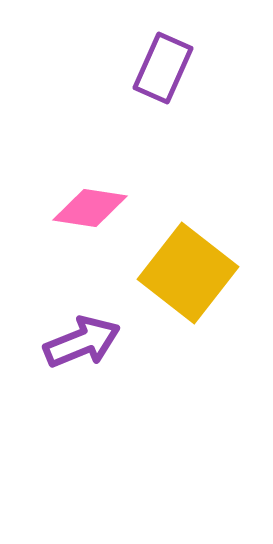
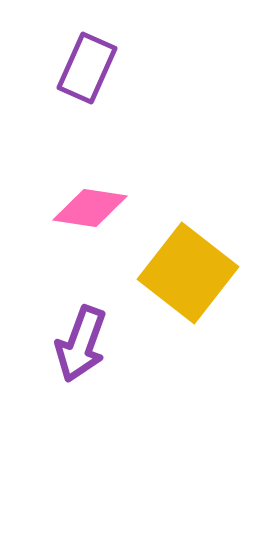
purple rectangle: moved 76 px left
purple arrow: moved 1 px left, 2 px down; rotated 132 degrees clockwise
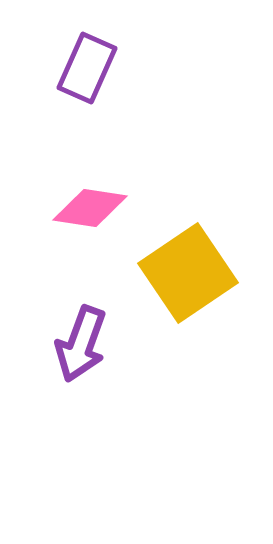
yellow square: rotated 18 degrees clockwise
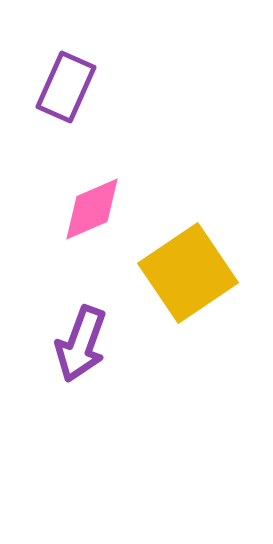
purple rectangle: moved 21 px left, 19 px down
pink diamond: moved 2 px right, 1 px down; rotated 32 degrees counterclockwise
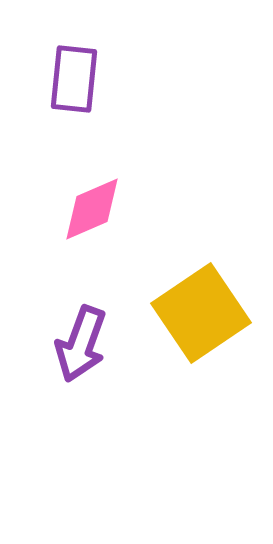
purple rectangle: moved 8 px right, 8 px up; rotated 18 degrees counterclockwise
yellow square: moved 13 px right, 40 px down
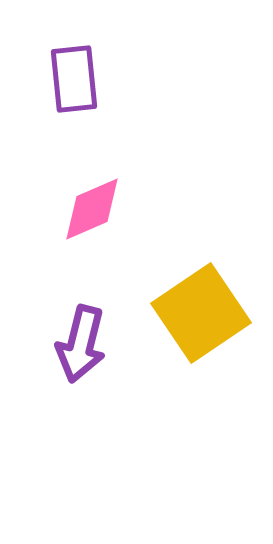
purple rectangle: rotated 12 degrees counterclockwise
purple arrow: rotated 6 degrees counterclockwise
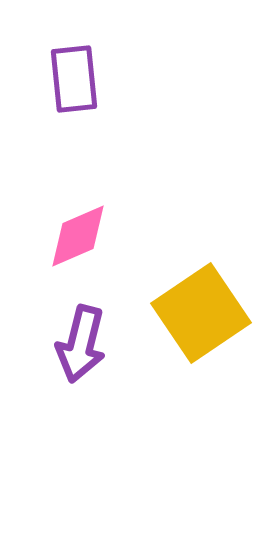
pink diamond: moved 14 px left, 27 px down
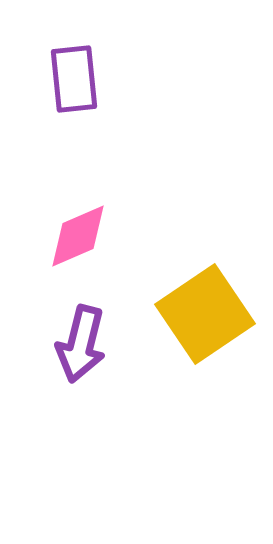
yellow square: moved 4 px right, 1 px down
